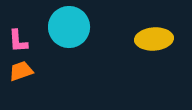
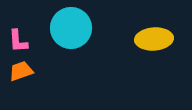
cyan circle: moved 2 px right, 1 px down
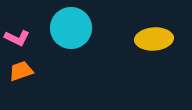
pink L-shape: moved 1 px left, 3 px up; rotated 60 degrees counterclockwise
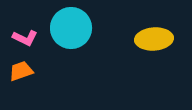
pink L-shape: moved 8 px right
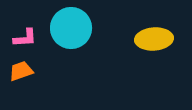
pink L-shape: rotated 30 degrees counterclockwise
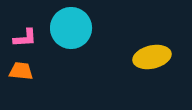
yellow ellipse: moved 2 px left, 18 px down; rotated 9 degrees counterclockwise
orange trapezoid: rotated 25 degrees clockwise
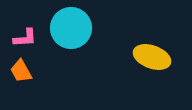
yellow ellipse: rotated 33 degrees clockwise
orange trapezoid: rotated 125 degrees counterclockwise
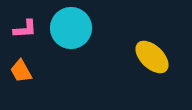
pink L-shape: moved 9 px up
yellow ellipse: rotated 24 degrees clockwise
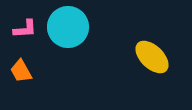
cyan circle: moved 3 px left, 1 px up
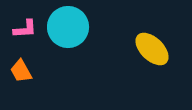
yellow ellipse: moved 8 px up
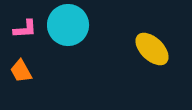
cyan circle: moved 2 px up
